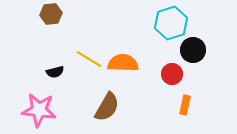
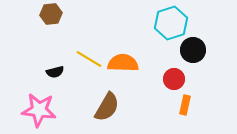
red circle: moved 2 px right, 5 px down
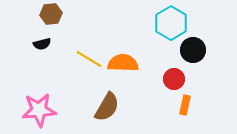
cyan hexagon: rotated 12 degrees counterclockwise
black semicircle: moved 13 px left, 28 px up
pink star: rotated 12 degrees counterclockwise
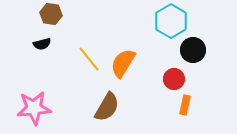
brown hexagon: rotated 15 degrees clockwise
cyan hexagon: moved 2 px up
yellow line: rotated 20 degrees clockwise
orange semicircle: rotated 60 degrees counterclockwise
pink star: moved 5 px left, 2 px up
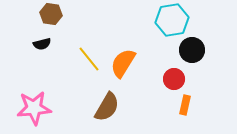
cyan hexagon: moved 1 px right, 1 px up; rotated 20 degrees clockwise
black circle: moved 1 px left
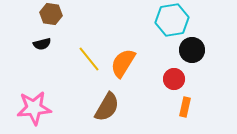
orange rectangle: moved 2 px down
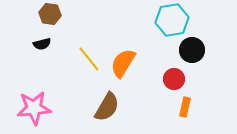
brown hexagon: moved 1 px left
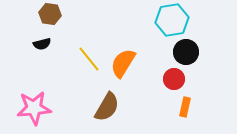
black circle: moved 6 px left, 2 px down
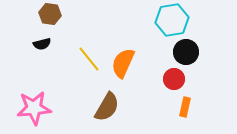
orange semicircle: rotated 8 degrees counterclockwise
